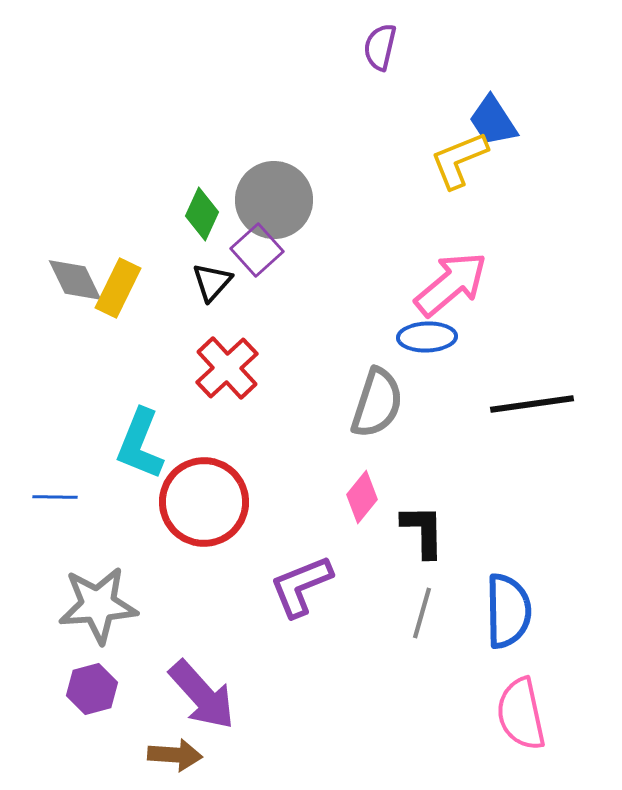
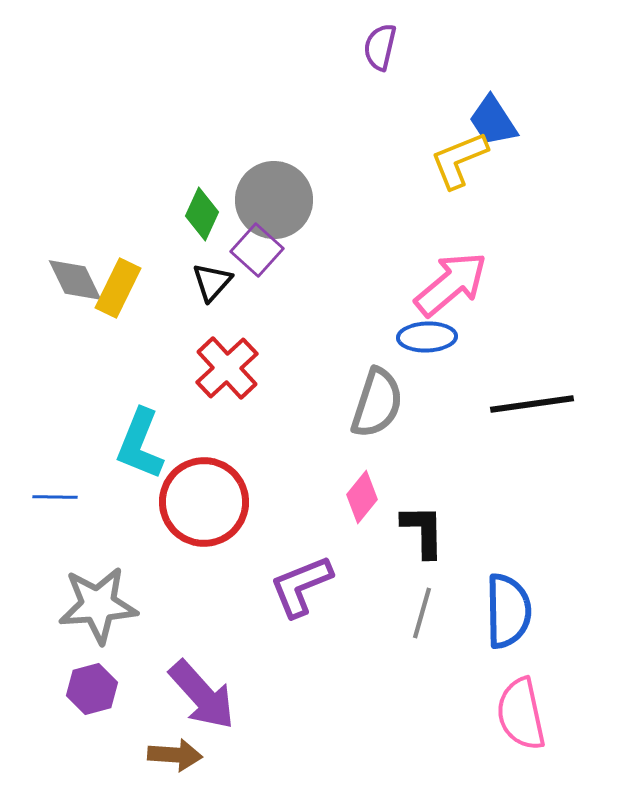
purple square: rotated 6 degrees counterclockwise
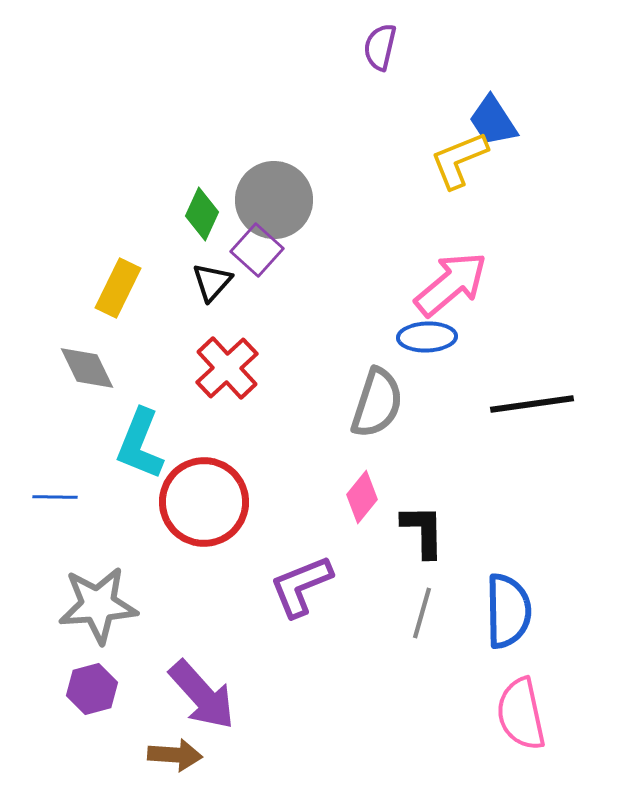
gray diamond: moved 12 px right, 88 px down
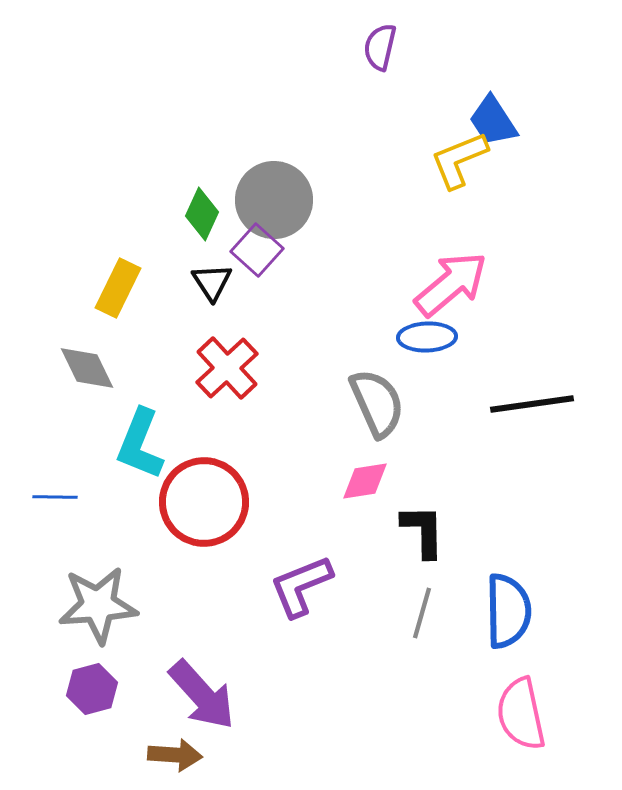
black triangle: rotated 15 degrees counterclockwise
gray semicircle: rotated 42 degrees counterclockwise
pink diamond: moved 3 px right, 16 px up; rotated 42 degrees clockwise
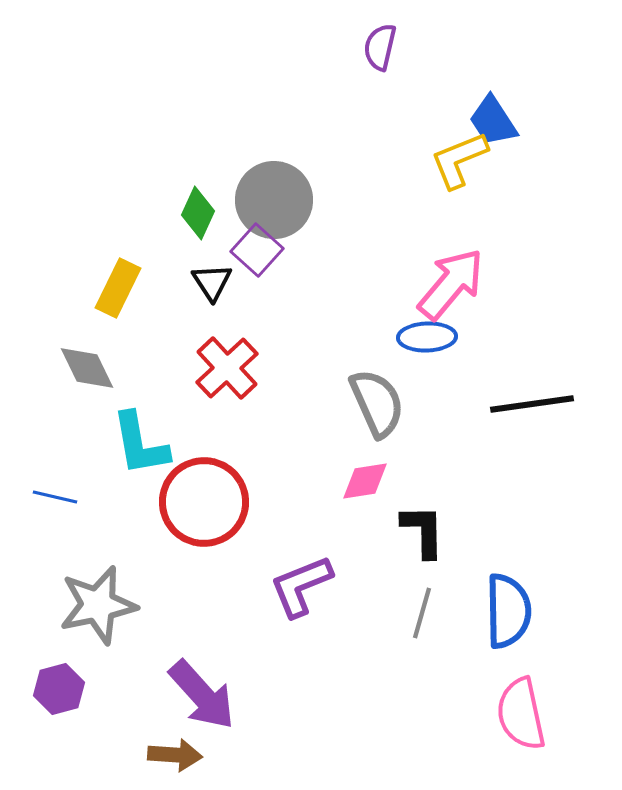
green diamond: moved 4 px left, 1 px up
pink arrow: rotated 10 degrees counterclockwise
cyan L-shape: rotated 32 degrees counterclockwise
blue line: rotated 12 degrees clockwise
gray star: rotated 8 degrees counterclockwise
purple hexagon: moved 33 px left
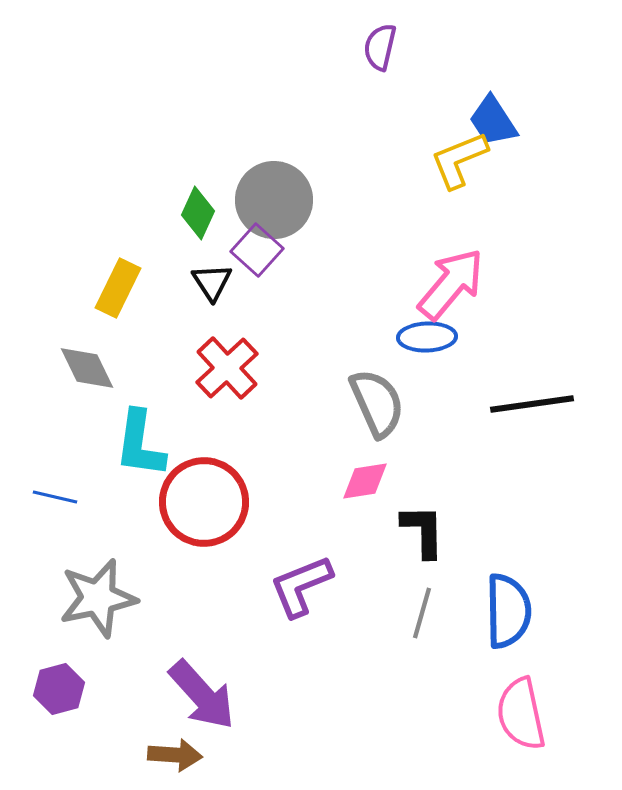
cyan L-shape: rotated 18 degrees clockwise
gray star: moved 7 px up
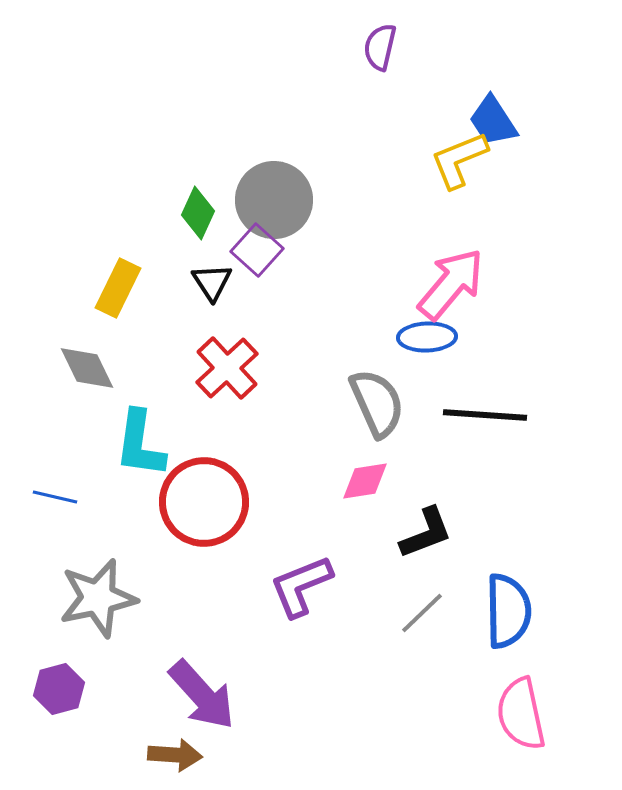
black line: moved 47 px left, 11 px down; rotated 12 degrees clockwise
black L-shape: moved 3 px right, 2 px down; rotated 70 degrees clockwise
gray line: rotated 30 degrees clockwise
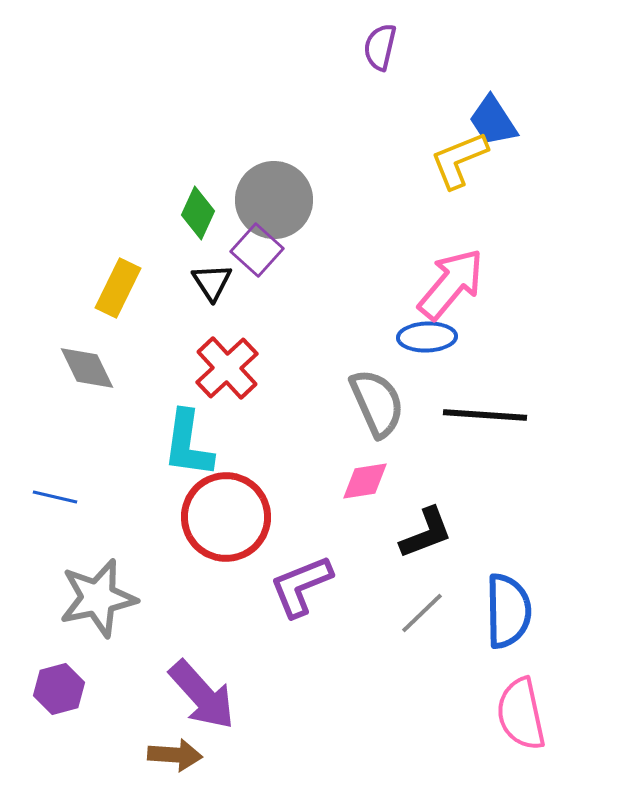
cyan L-shape: moved 48 px right
red circle: moved 22 px right, 15 px down
